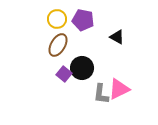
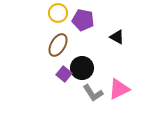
yellow circle: moved 1 px right, 6 px up
gray L-shape: moved 8 px left, 1 px up; rotated 40 degrees counterclockwise
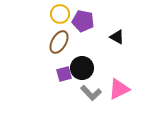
yellow circle: moved 2 px right, 1 px down
purple pentagon: moved 1 px down
brown ellipse: moved 1 px right, 3 px up
purple square: rotated 35 degrees clockwise
gray L-shape: moved 2 px left; rotated 10 degrees counterclockwise
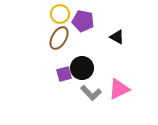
brown ellipse: moved 4 px up
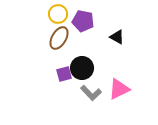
yellow circle: moved 2 px left
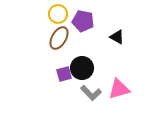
pink triangle: rotated 10 degrees clockwise
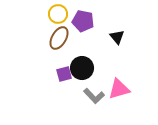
black triangle: rotated 21 degrees clockwise
gray L-shape: moved 3 px right, 3 px down
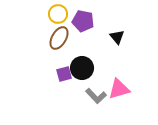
gray L-shape: moved 2 px right
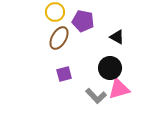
yellow circle: moved 3 px left, 2 px up
black triangle: rotated 21 degrees counterclockwise
black circle: moved 28 px right
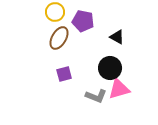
gray L-shape: rotated 25 degrees counterclockwise
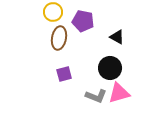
yellow circle: moved 2 px left
brown ellipse: rotated 20 degrees counterclockwise
pink triangle: moved 4 px down
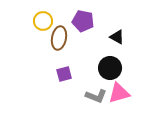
yellow circle: moved 10 px left, 9 px down
